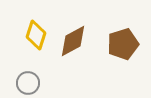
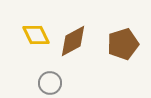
yellow diamond: rotated 44 degrees counterclockwise
gray circle: moved 22 px right
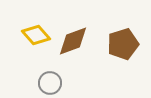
yellow diamond: rotated 16 degrees counterclockwise
brown diamond: rotated 8 degrees clockwise
